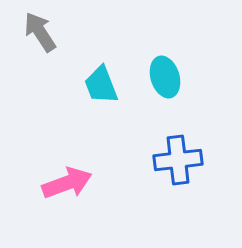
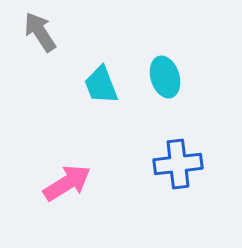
blue cross: moved 4 px down
pink arrow: rotated 12 degrees counterclockwise
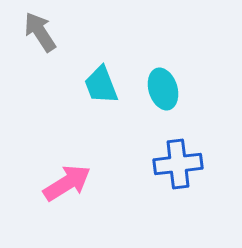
cyan ellipse: moved 2 px left, 12 px down
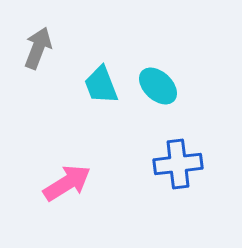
gray arrow: moved 2 px left, 16 px down; rotated 54 degrees clockwise
cyan ellipse: moved 5 px left, 3 px up; rotated 30 degrees counterclockwise
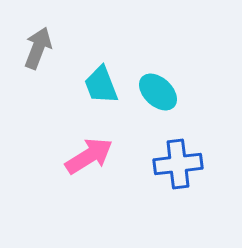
cyan ellipse: moved 6 px down
pink arrow: moved 22 px right, 27 px up
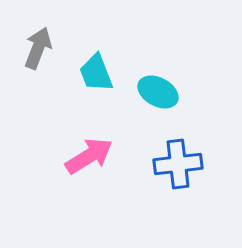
cyan trapezoid: moved 5 px left, 12 px up
cyan ellipse: rotated 15 degrees counterclockwise
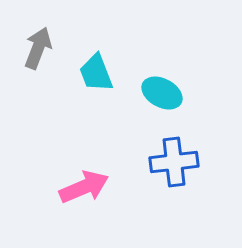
cyan ellipse: moved 4 px right, 1 px down
pink arrow: moved 5 px left, 31 px down; rotated 9 degrees clockwise
blue cross: moved 4 px left, 2 px up
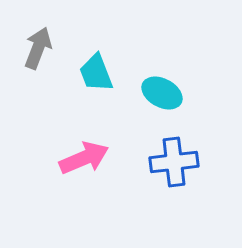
pink arrow: moved 29 px up
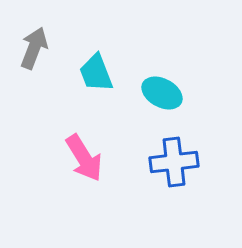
gray arrow: moved 4 px left
pink arrow: rotated 81 degrees clockwise
